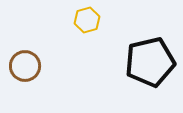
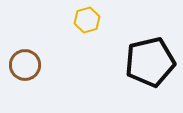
brown circle: moved 1 px up
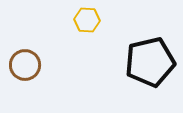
yellow hexagon: rotated 20 degrees clockwise
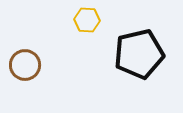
black pentagon: moved 11 px left, 8 px up
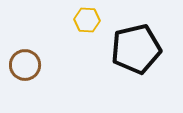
black pentagon: moved 3 px left, 5 px up
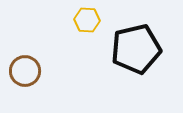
brown circle: moved 6 px down
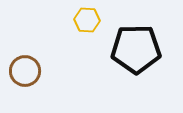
black pentagon: rotated 12 degrees clockwise
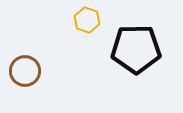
yellow hexagon: rotated 15 degrees clockwise
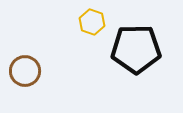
yellow hexagon: moved 5 px right, 2 px down
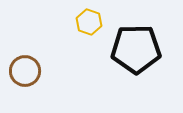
yellow hexagon: moved 3 px left
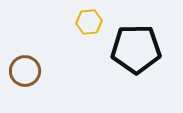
yellow hexagon: rotated 25 degrees counterclockwise
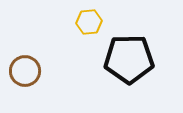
black pentagon: moved 7 px left, 10 px down
